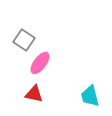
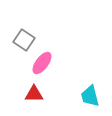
pink ellipse: moved 2 px right
red triangle: rotated 12 degrees counterclockwise
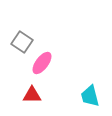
gray square: moved 2 px left, 2 px down
red triangle: moved 2 px left, 1 px down
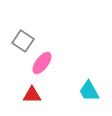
gray square: moved 1 px right, 1 px up
cyan trapezoid: moved 1 px left, 5 px up; rotated 15 degrees counterclockwise
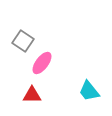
cyan trapezoid: rotated 10 degrees counterclockwise
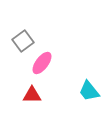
gray square: rotated 20 degrees clockwise
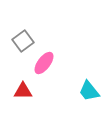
pink ellipse: moved 2 px right
red triangle: moved 9 px left, 4 px up
